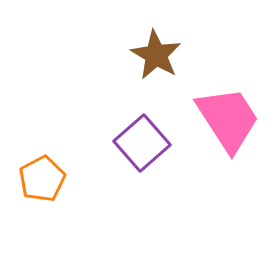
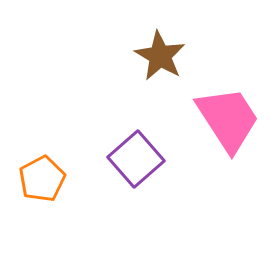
brown star: moved 4 px right, 1 px down
purple square: moved 6 px left, 16 px down
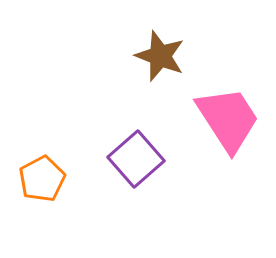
brown star: rotated 9 degrees counterclockwise
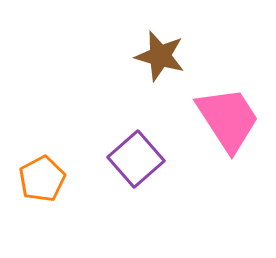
brown star: rotated 6 degrees counterclockwise
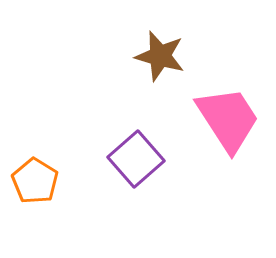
orange pentagon: moved 7 px left, 2 px down; rotated 12 degrees counterclockwise
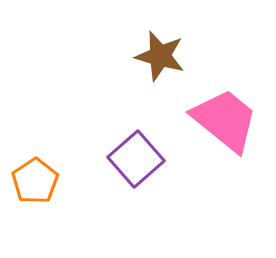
pink trapezoid: moved 3 px left, 1 px down; rotated 18 degrees counterclockwise
orange pentagon: rotated 6 degrees clockwise
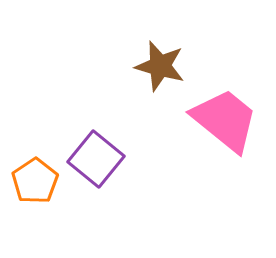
brown star: moved 10 px down
purple square: moved 40 px left; rotated 10 degrees counterclockwise
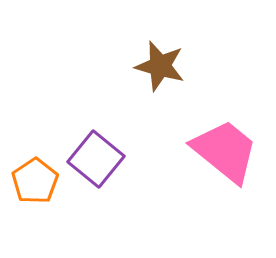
pink trapezoid: moved 31 px down
